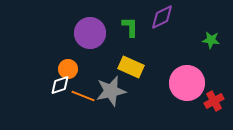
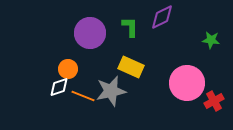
white diamond: moved 1 px left, 2 px down
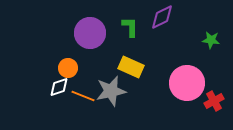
orange circle: moved 1 px up
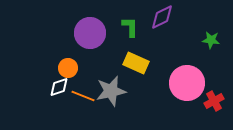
yellow rectangle: moved 5 px right, 4 px up
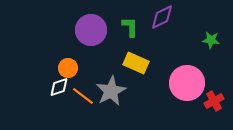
purple circle: moved 1 px right, 3 px up
gray star: rotated 16 degrees counterclockwise
orange line: rotated 15 degrees clockwise
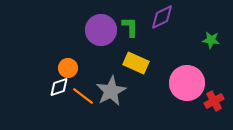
purple circle: moved 10 px right
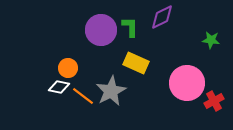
white diamond: rotated 30 degrees clockwise
